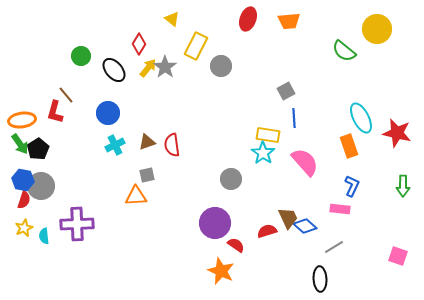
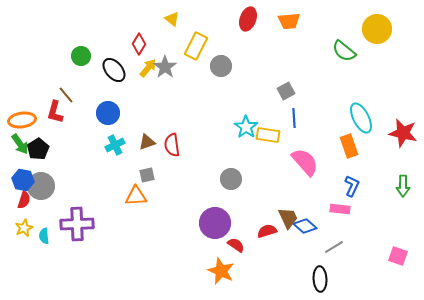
red star at (397, 133): moved 6 px right
cyan star at (263, 153): moved 17 px left, 26 px up
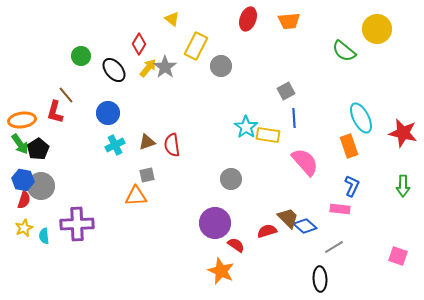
brown trapezoid at (288, 218): rotated 20 degrees counterclockwise
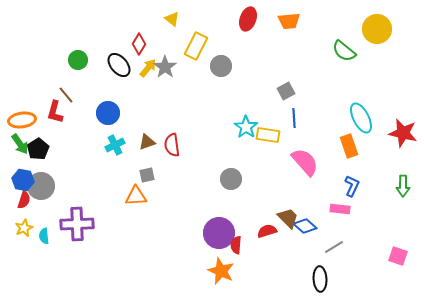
green circle at (81, 56): moved 3 px left, 4 px down
black ellipse at (114, 70): moved 5 px right, 5 px up
purple circle at (215, 223): moved 4 px right, 10 px down
red semicircle at (236, 245): rotated 120 degrees counterclockwise
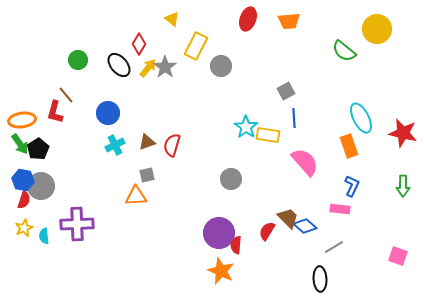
red semicircle at (172, 145): rotated 25 degrees clockwise
red semicircle at (267, 231): rotated 42 degrees counterclockwise
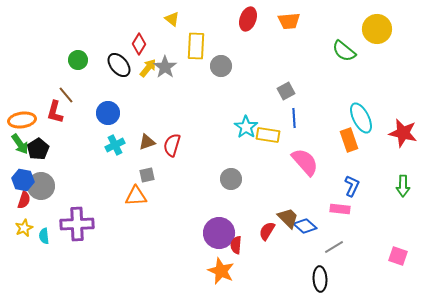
yellow rectangle at (196, 46): rotated 24 degrees counterclockwise
orange rectangle at (349, 146): moved 6 px up
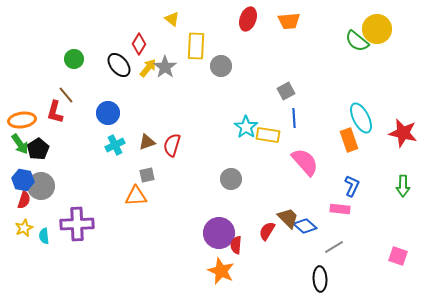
green semicircle at (344, 51): moved 13 px right, 10 px up
green circle at (78, 60): moved 4 px left, 1 px up
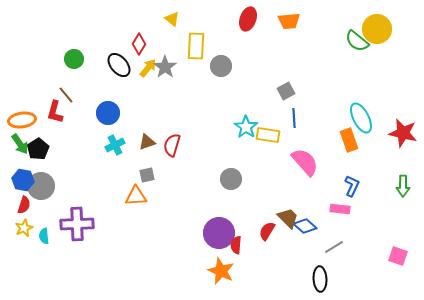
red semicircle at (24, 200): moved 5 px down
